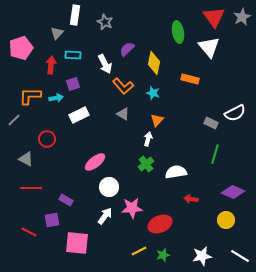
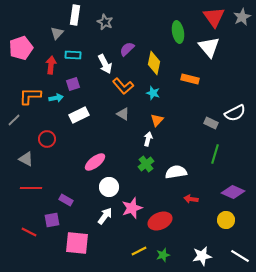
pink star at (132, 208): rotated 15 degrees counterclockwise
red ellipse at (160, 224): moved 3 px up
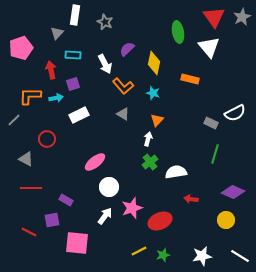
red arrow at (51, 65): moved 5 px down; rotated 18 degrees counterclockwise
green cross at (146, 164): moved 4 px right, 2 px up
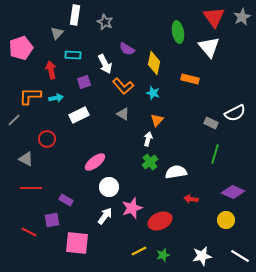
purple semicircle at (127, 49): rotated 105 degrees counterclockwise
purple square at (73, 84): moved 11 px right, 2 px up
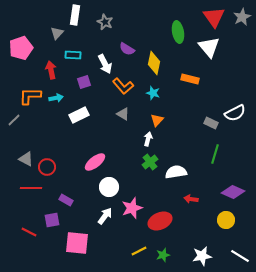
red circle at (47, 139): moved 28 px down
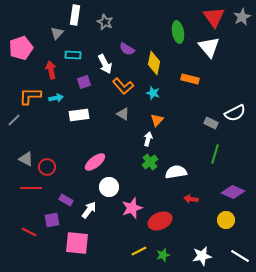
white rectangle at (79, 115): rotated 18 degrees clockwise
white arrow at (105, 216): moved 16 px left, 6 px up
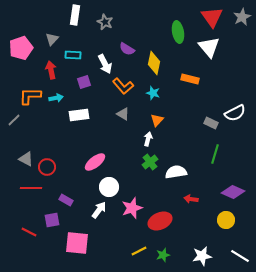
red triangle at (214, 17): moved 2 px left
gray triangle at (57, 33): moved 5 px left, 6 px down
white arrow at (89, 210): moved 10 px right
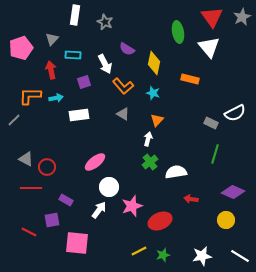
pink star at (132, 208): moved 2 px up
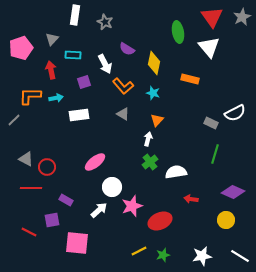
white circle at (109, 187): moved 3 px right
white arrow at (99, 210): rotated 12 degrees clockwise
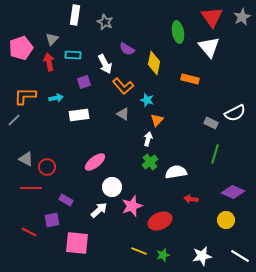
red arrow at (51, 70): moved 2 px left, 8 px up
cyan star at (153, 93): moved 6 px left, 7 px down
orange L-shape at (30, 96): moved 5 px left
yellow line at (139, 251): rotated 49 degrees clockwise
